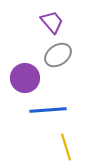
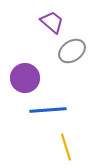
purple trapezoid: rotated 10 degrees counterclockwise
gray ellipse: moved 14 px right, 4 px up
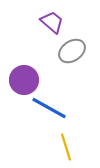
purple circle: moved 1 px left, 2 px down
blue line: moved 1 px right, 2 px up; rotated 33 degrees clockwise
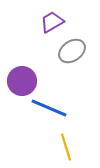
purple trapezoid: rotated 70 degrees counterclockwise
purple circle: moved 2 px left, 1 px down
blue line: rotated 6 degrees counterclockwise
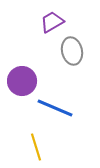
gray ellipse: rotated 68 degrees counterclockwise
blue line: moved 6 px right
yellow line: moved 30 px left
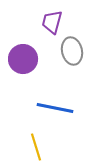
purple trapezoid: rotated 45 degrees counterclockwise
purple circle: moved 1 px right, 22 px up
blue line: rotated 12 degrees counterclockwise
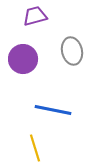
purple trapezoid: moved 17 px left, 6 px up; rotated 60 degrees clockwise
blue line: moved 2 px left, 2 px down
yellow line: moved 1 px left, 1 px down
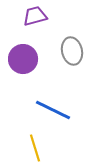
blue line: rotated 15 degrees clockwise
